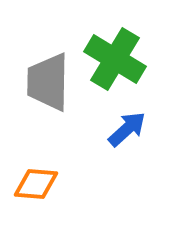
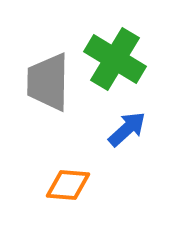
orange diamond: moved 32 px right, 1 px down
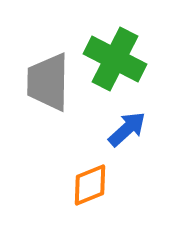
green cross: rotated 4 degrees counterclockwise
orange diamond: moved 22 px right; rotated 27 degrees counterclockwise
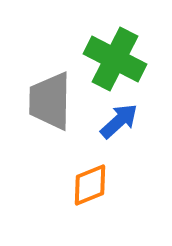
gray trapezoid: moved 2 px right, 19 px down
blue arrow: moved 8 px left, 8 px up
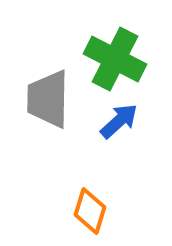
gray trapezoid: moved 2 px left, 2 px up
orange diamond: moved 26 px down; rotated 51 degrees counterclockwise
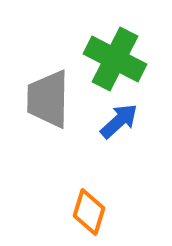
orange diamond: moved 1 px left, 1 px down
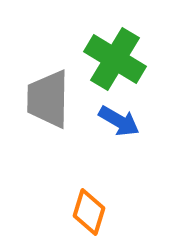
green cross: rotated 4 degrees clockwise
blue arrow: rotated 72 degrees clockwise
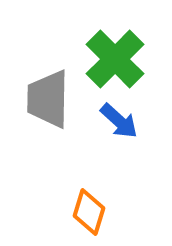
green cross: rotated 14 degrees clockwise
blue arrow: rotated 12 degrees clockwise
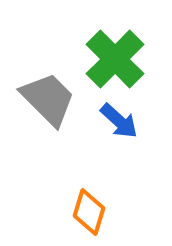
gray trapezoid: rotated 134 degrees clockwise
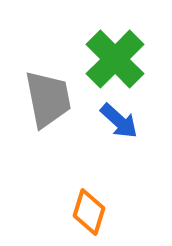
gray trapezoid: rotated 34 degrees clockwise
